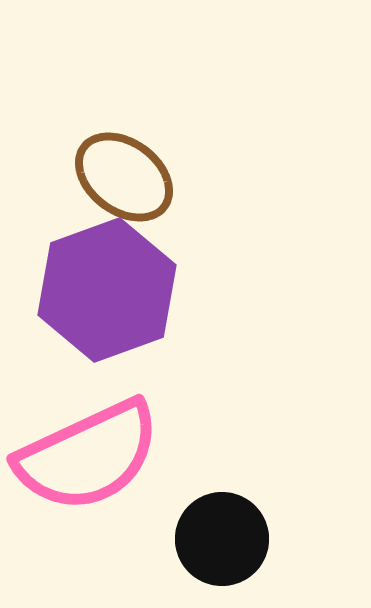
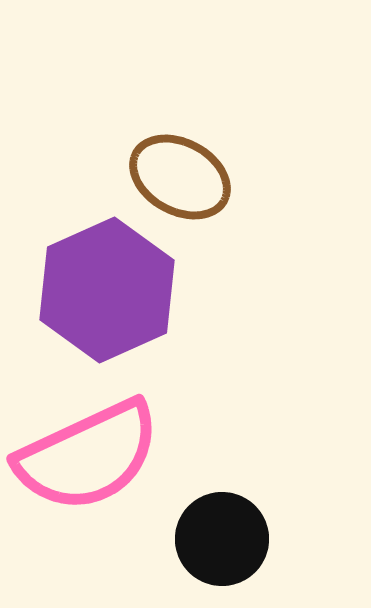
brown ellipse: moved 56 px right; rotated 8 degrees counterclockwise
purple hexagon: rotated 4 degrees counterclockwise
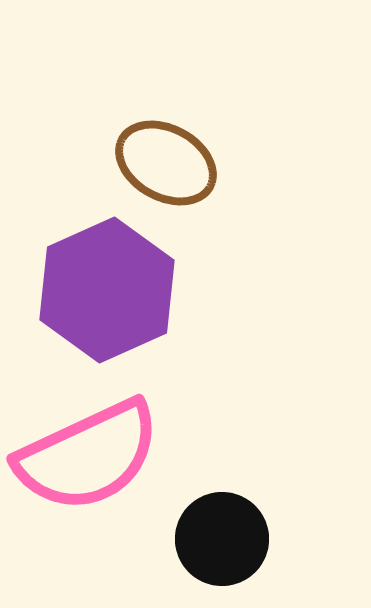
brown ellipse: moved 14 px left, 14 px up
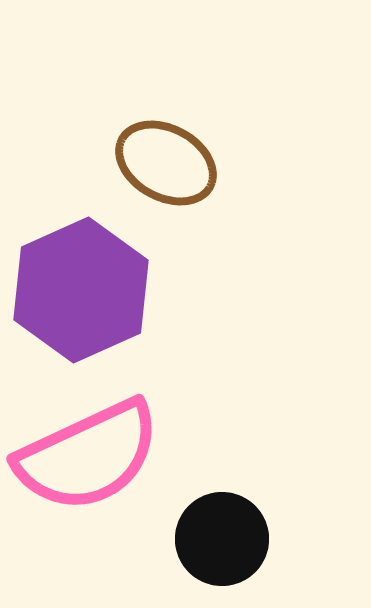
purple hexagon: moved 26 px left
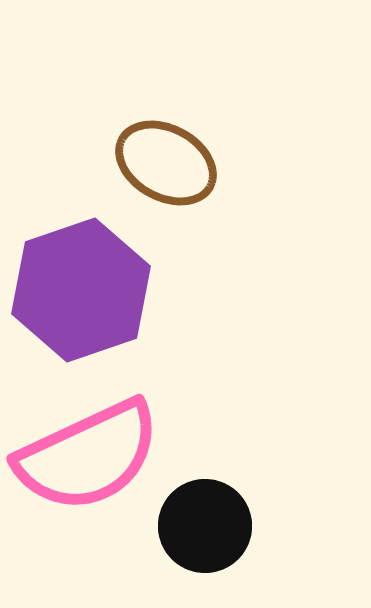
purple hexagon: rotated 5 degrees clockwise
black circle: moved 17 px left, 13 px up
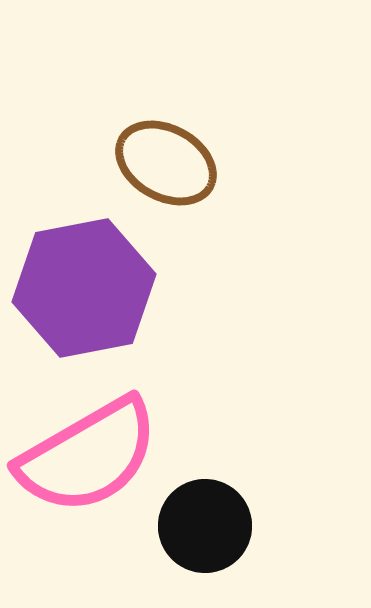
purple hexagon: moved 3 px right, 2 px up; rotated 8 degrees clockwise
pink semicircle: rotated 5 degrees counterclockwise
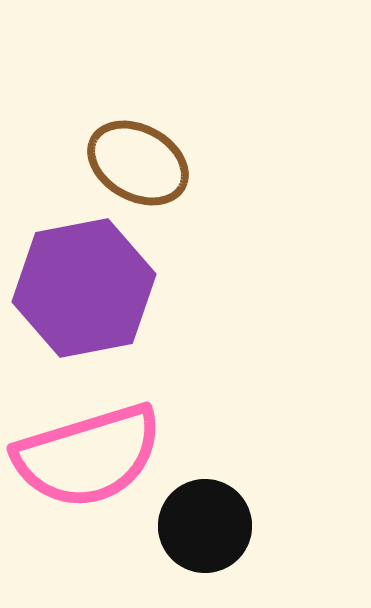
brown ellipse: moved 28 px left
pink semicircle: rotated 13 degrees clockwise
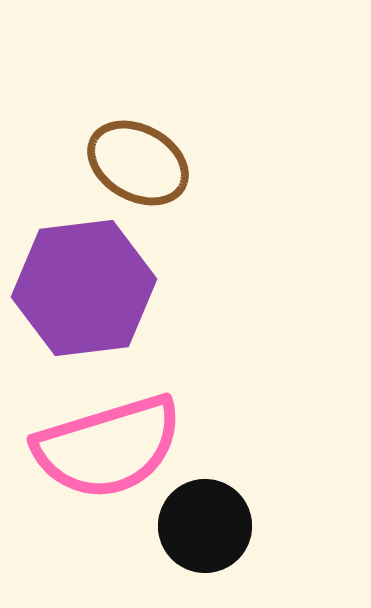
purple hexagon: rotated 4 degrees clockwise
pink semicircle: moved 20 px right, 9 px up
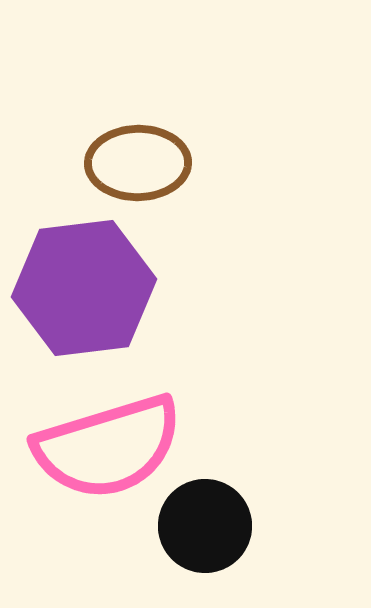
brown ellipse: rotated 30 degrees counterclockwise
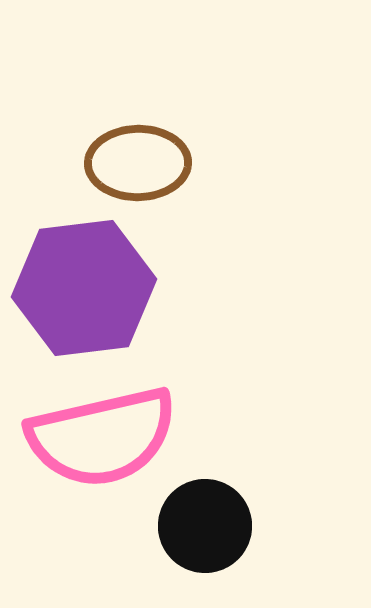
pink semicircle: moved 6 px left, 10 px up; rotated 4 degrees clockwise
